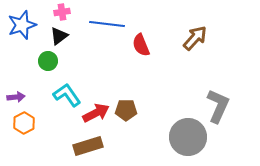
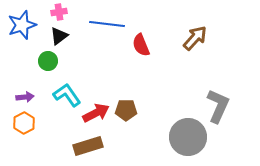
pink cross: moved 3 px left
purple arrow: moved 9 px right
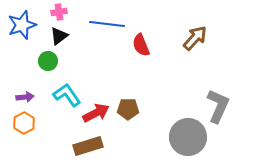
brown pentagon: moved 2 px right, 1 px up
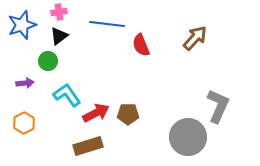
purple arrow: moved 14 px up
brown pentagon: moved 5 px down
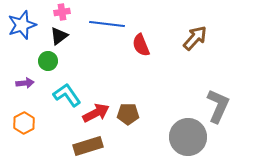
pink cross: moved 3 px right
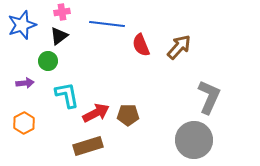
brown arrow: moved 16 px left, 9 px down
cyan L-shape: rotated 24 degrees clockwise
gray L-shape: moved 9 px left, 9 px up
brown pentagon: moved 1 px down
gray circle: moved 6 px right, 3 px down
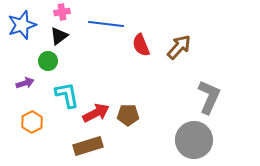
blue line: moved 1 px left
purple arrow: rotated 12 degrees counterclockwise
orange hexagon: moved 8 px right, 1 px up
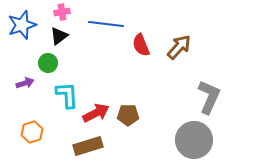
green circle: moved 2 px down
cyan L-shape: rotated 8 degrees clockwise
orange hexagon: moved 10 px down; rotated 10 degrees clockwise
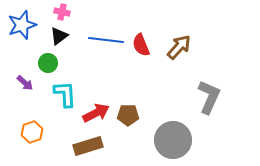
pink cross: rotated 21 degrees clockwise
blue line: moved 16 px down
purple arrow: rotated 60 degrees clockwise
cyan L-shape: moved 2 px left, 1 px up
gray circle: moved 21 px left
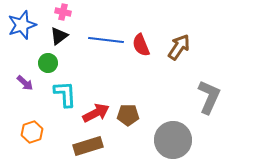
pink cross: moved 1 px right
brown arrow: rotated 8 degrees counterclockwise
